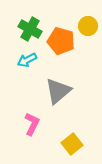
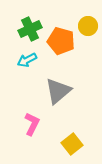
green cross: rotated 35 degrees clockwise
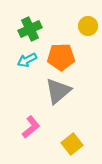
orange pentagon: moved 16 px down; rotated 16 degrees counterclockwise
pink L-shape: moved 1 px left, 3 px down; rotated 25 degrees clockwise
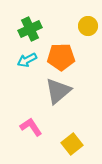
pink L-shape: rotated 85 degrees counterclockwise
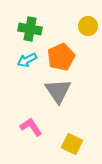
green cross: rotated 35 degrees clockwise
orange pentagon: rotated 24 degrees counterclockwise
gray triangle: rotated 24 degrees counterclockwise
yellow square: rotated 25 degrees counterclockwise
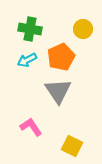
yellow circle: moved 5 px left, 3 px down
yellow square: moved 2 px down
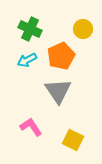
green cross: rotated 15 degrees clockwise
orange pentagon: moved 1 px up
yellow square: moved 1 px right, 6 px up
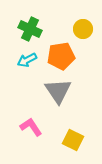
orange pentagon: rotated 16 degrees clockwise
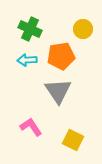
cyan arrow: rotated 24 degrees clockwise
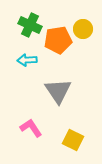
green cross: moved 4 px up
orange pentagon: moved 3 px left, 16 px up
pink L-shape: moved 1 px down
